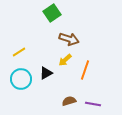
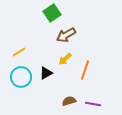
brown arrow: moved 3 px left, 4 px up; rotated 132 degrees clockwise
yellow arrow: moved 1 px up
cyan circle: moved 2 px up
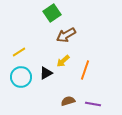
yellow arrow: moved 2 px left, 2 px down
brown semicircle: moved 1 px left
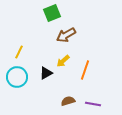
green square: rotated 12 degrees clockwise
yellow line: rotated 32 degrees counterclockwise
cyan circle: moved 4 px left
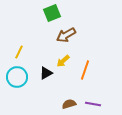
brown semicircle: moved 1 px right, 3 px down
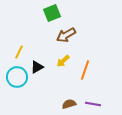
black triangle: moved 9 px left, 6 px up
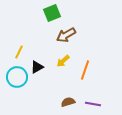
brown semicircle: moved 1 px left, 2 px up
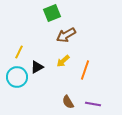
brown semicircle: rotated 104 degrees counterclockwise
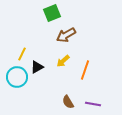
yellow line: moved 3 px right, 2 px down
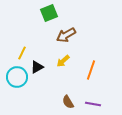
green square: moved 3 px left
yellow line: moved 1 px up
orange line: moved 6 px right
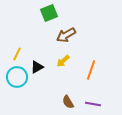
yellow line: moved 5 px left, 1 px down
